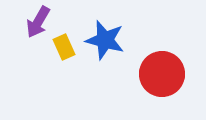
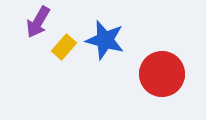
yellow rectangle: rotated 65 degrees clockwise
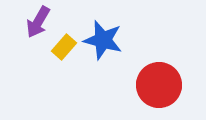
blue star: moved 2 px left
red circle: moved 3 px left, 11 px down
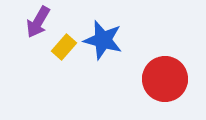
red circle: moved 6 px right, 6 px up
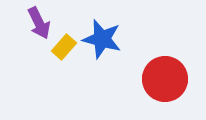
purple arrow: moved 1 px right, 1 px down; rotated 56 degrees counterclockwise
blue star: moved 1 px left, 1 px up
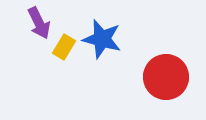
yellow rectangle: rotated 10 degrees counterclockwise
red circle: moved 1 px right, 2 px up
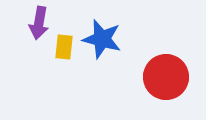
purple arrow: rotated 36 degrees clockwise
yellow rectangle: rotated 25 degrees counterclockwise
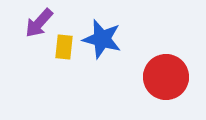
purple arrow: rotated 32 degrees clockwise
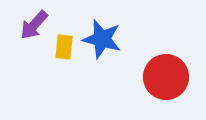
purple arrow: moved 5 px left, 2 px down
